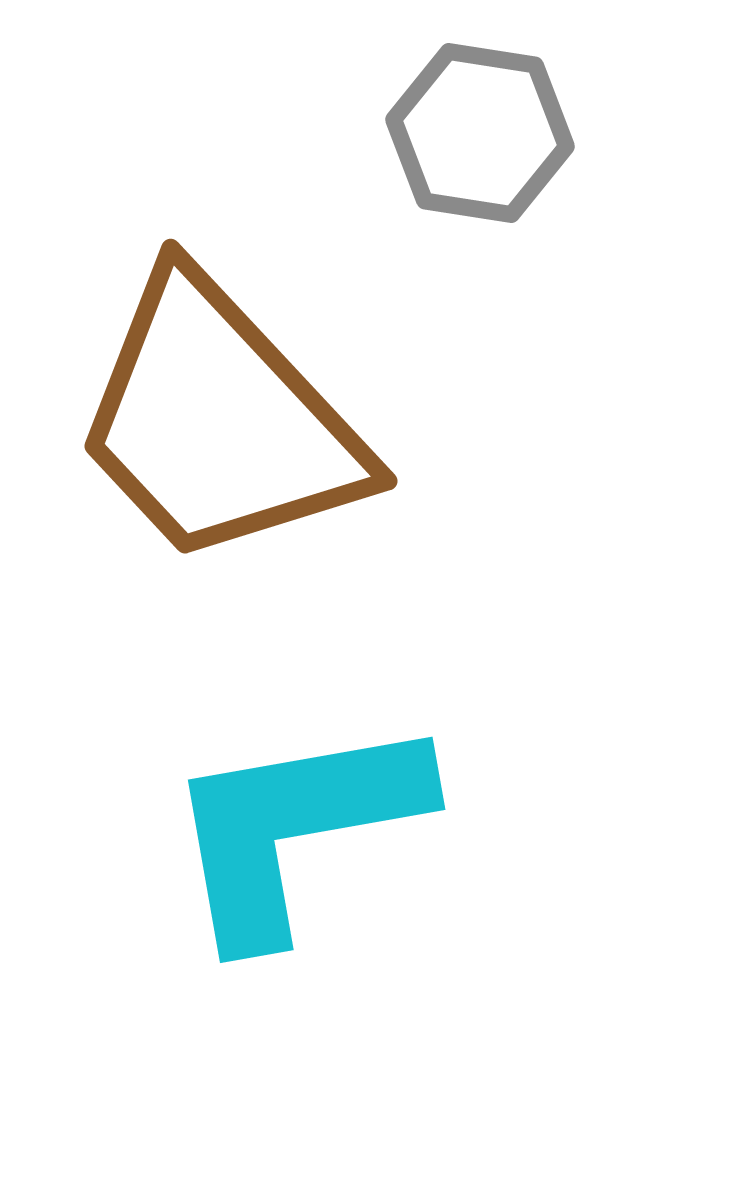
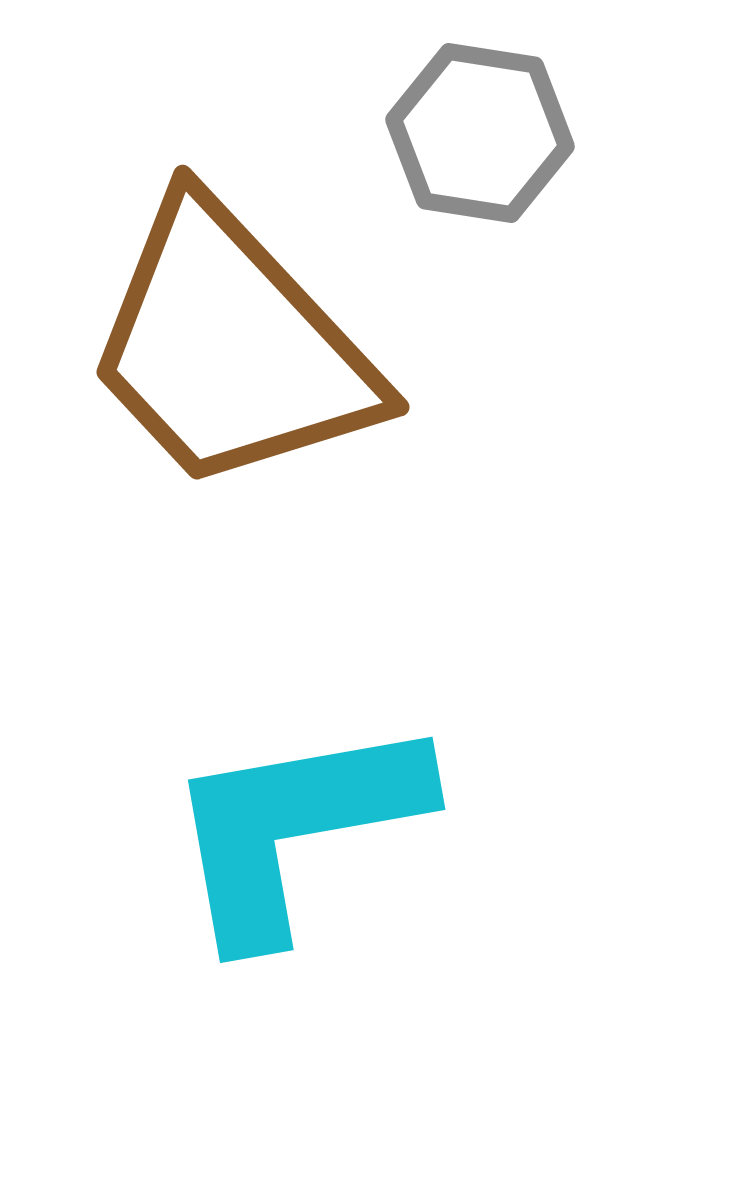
brown trapezoid: moved 12 px right, 74 px up
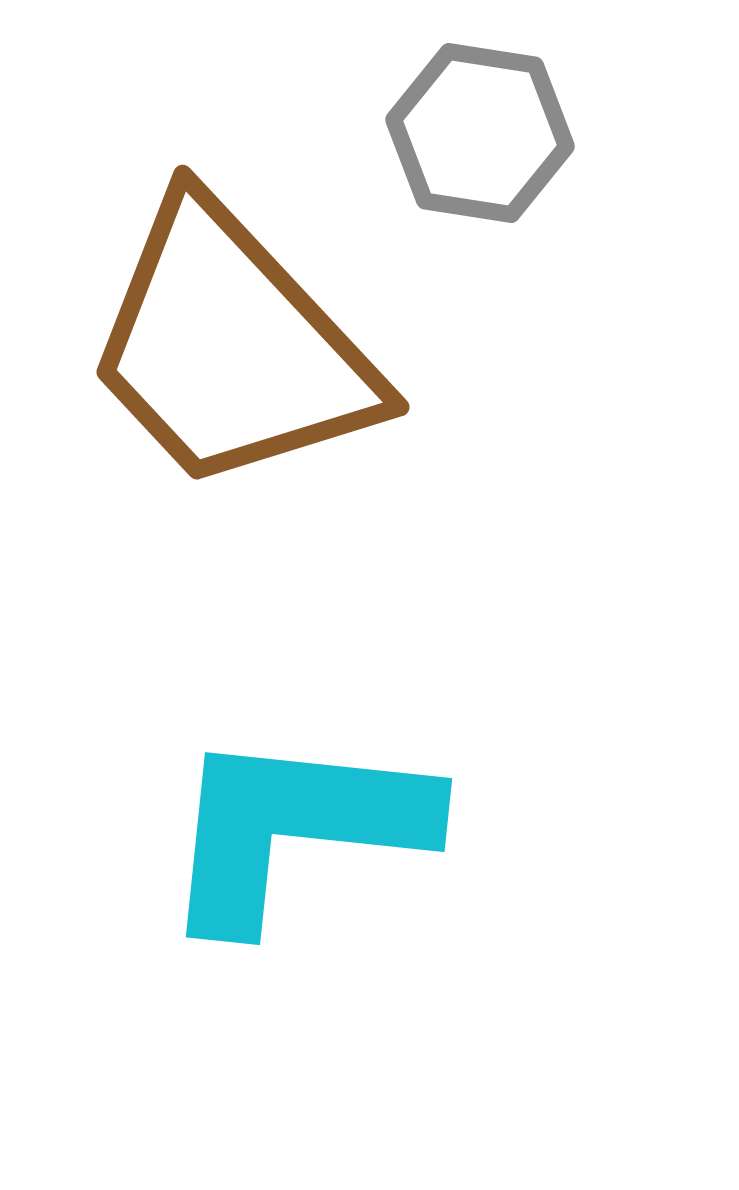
cyan L-shape: rotated 16 degrees clockwise
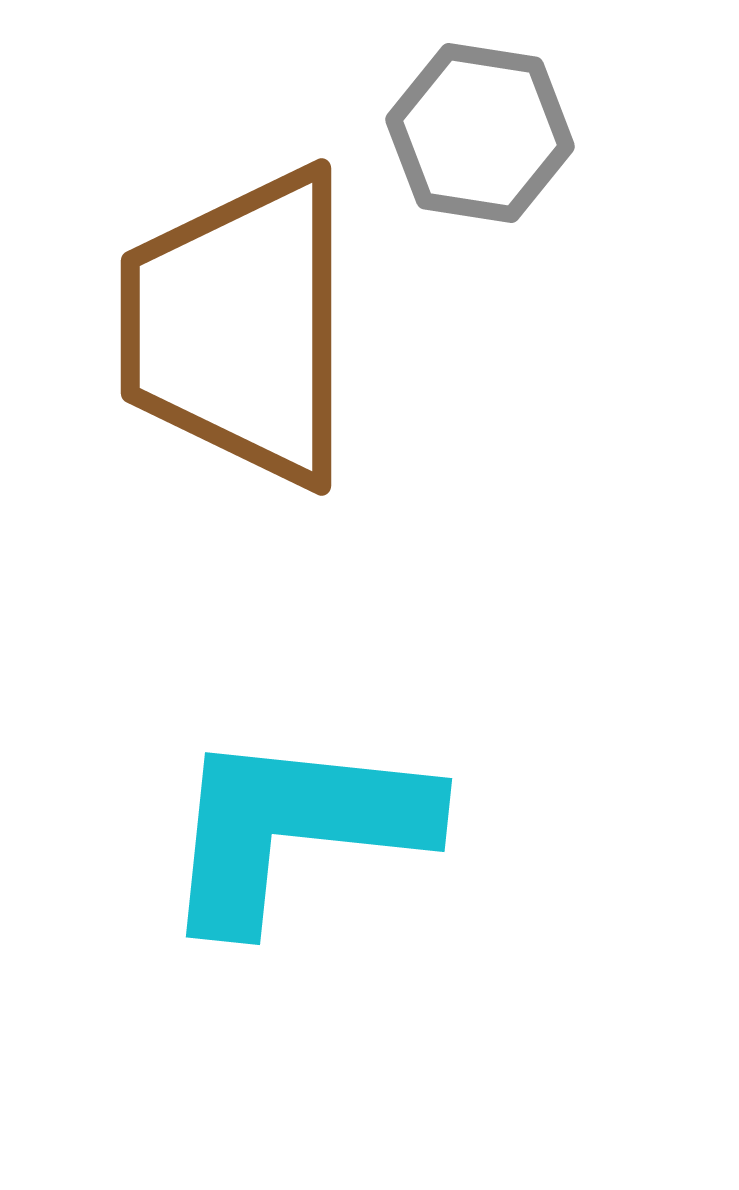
brown trapezoid: moved 8 px right, 20 px up; rotated 43 degrees clockwise
